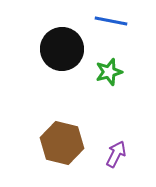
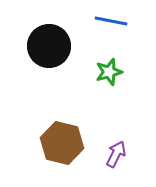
black circle: moved 13 px left, 3 px up
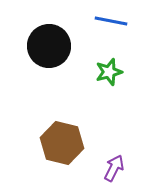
purple arrow: moved 2 px left, 14 px down
